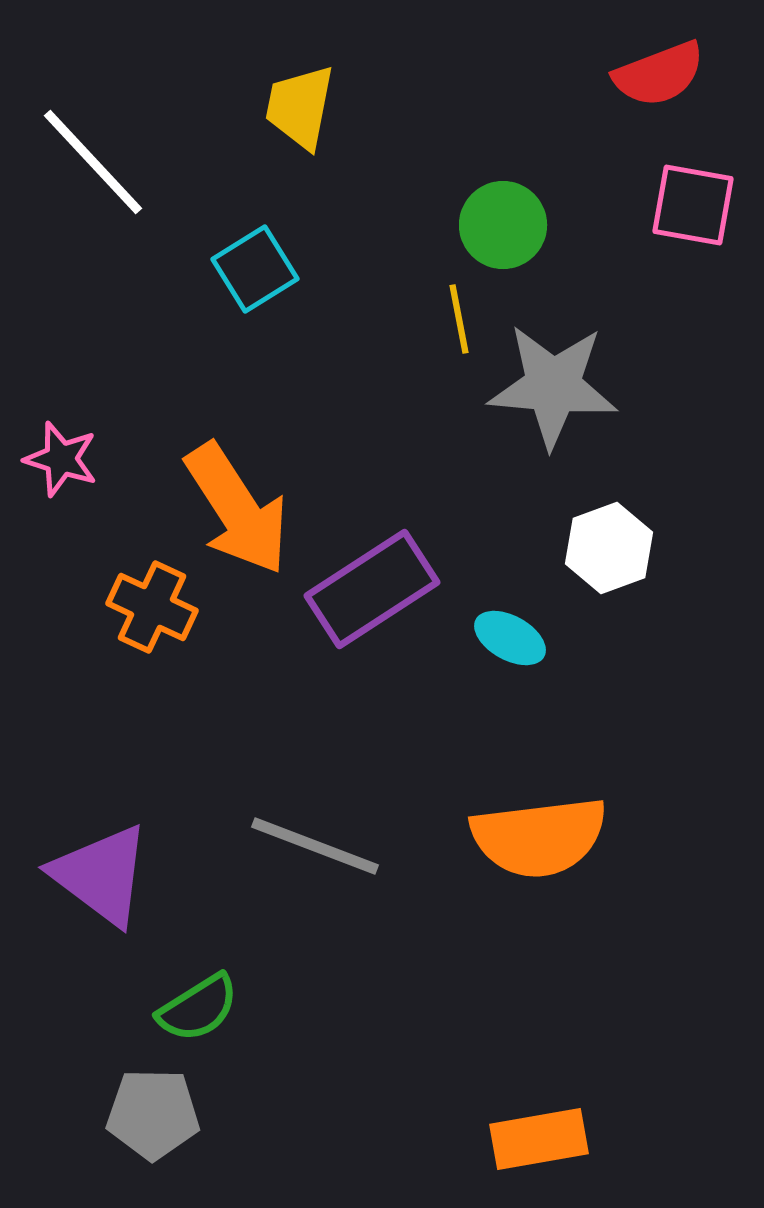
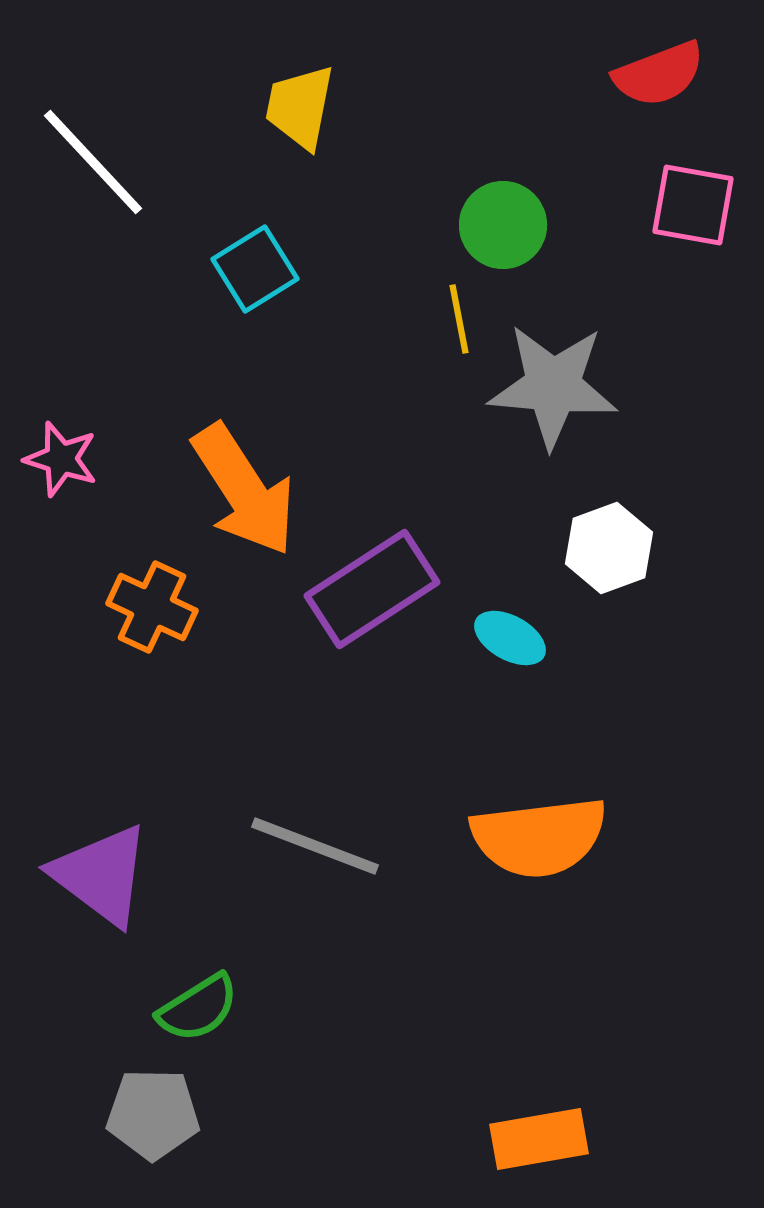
orange arrow: moved 7 px right, 19 px up
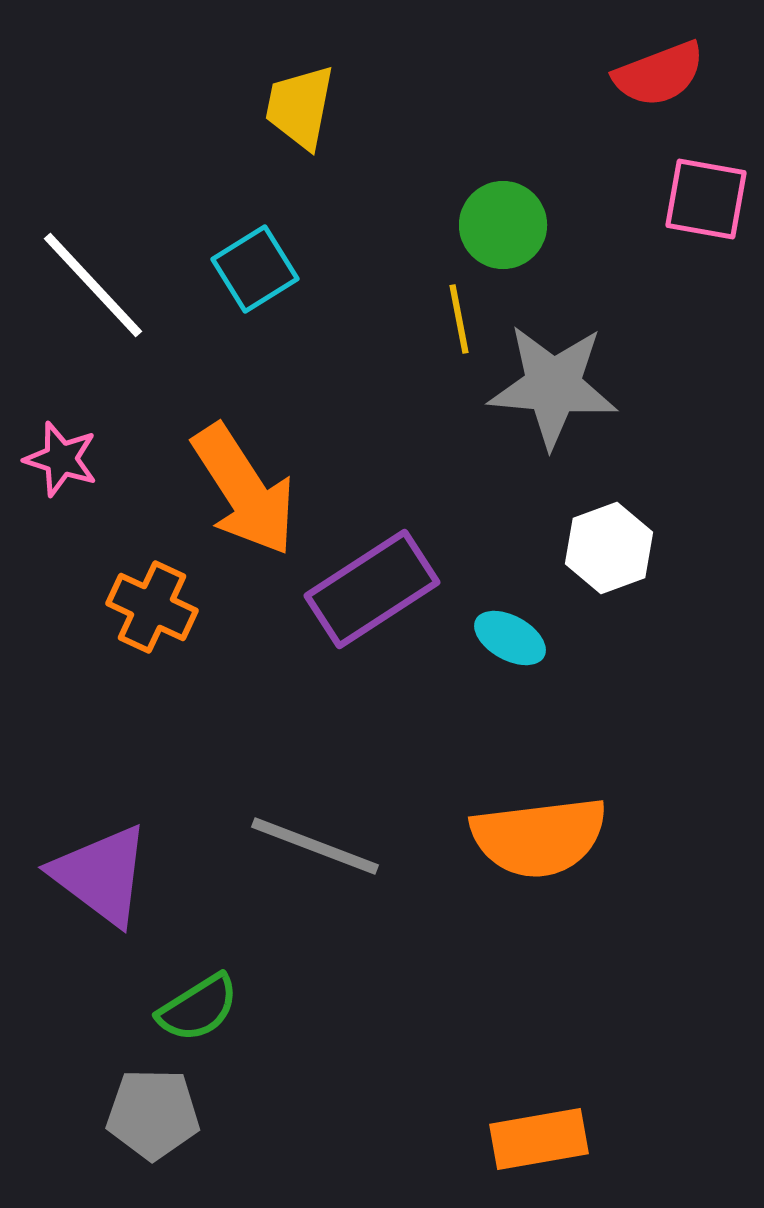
white line: moved 123 px down
pink square: moved 13 px right, 6 px up
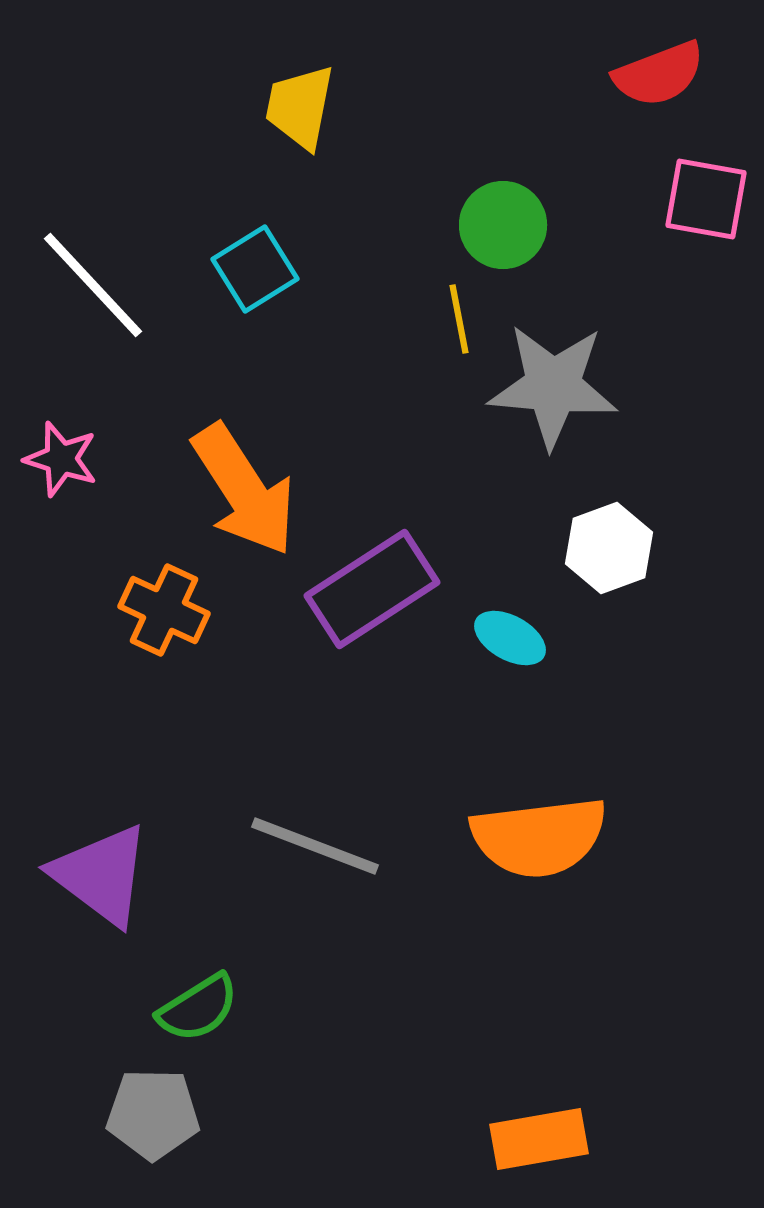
orange cross: moved 12 px right, 3 px down
